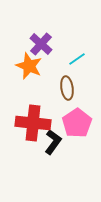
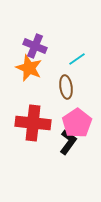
purple cross: moved 6 px left, 2 px down; rotated 20 degrees counterclockwise
orange star: moved 2 px down
brown ellipse: moved 1 px left, 1 px up
black L-shape: moved 15 px right
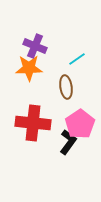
orange star: rotated 24 degrees counterclockwise
pink pentagon: moved 3 px right, 1 px down
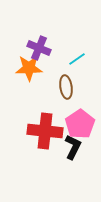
purple cross: moved 4 px right, 2 px down
red cross: moved 12 px right, 8 px down
black L-shape: moved 5 px right, 5 px down; rotated 10 degrees counterclockwise
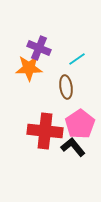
black L-shape: rotated 65 degrees counterclockwise
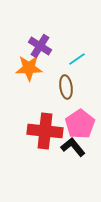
purple cross: moved 1 px right, 2 px up; rotated 10 degrees clockwise
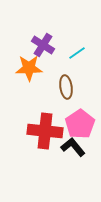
purple cross: moved 3 px right, 1 px up
cyan line: moved 6 px up
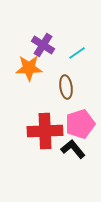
pink pentagon: rotated 16 degrees clockwise
red cross: rotated 8 degrees counterclockwise
black L-shape: moved 2 px down
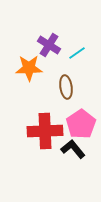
purple cross: moved 6 px right
pink pentagon: moved 1 px right; rotated 16 degrees counterclockwise
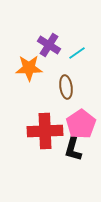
black L-shape: rotated 125 degrees counterclockwise
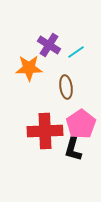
cyan line: moved 1 px left, 1 px up
